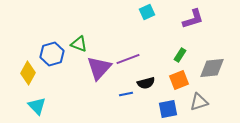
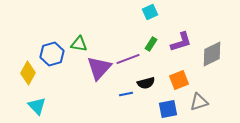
cyan square: moved 3 px right
purple L-shape: moved 12 px left, 23 px down
green triangle: rotated 12 degrees counterclockwise
green rectangle: moved 29 px left, 11 px up
gray diamond: moved 14 px up; rotated 20 degrees counterclockwise
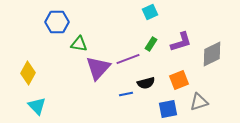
blue hexagon: moved 5 px right, 32 px up; rotated 15 degrees clockwise
purple triangle: moved 1 px left
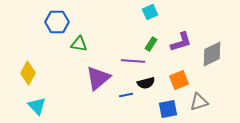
purple line: moved 5 px right, 2 px down; rotated 25 degrees clockwise
purple triangle: moved 10 px down; rotated 8 degrees clockwise
blue line: moved 1 px down
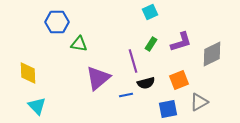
purple line: rotated 70 degrees clockwise
yellow diamond: rotated 30 degrees counterclockwise
gray triangle: rotated 12 degrees counterclockwise
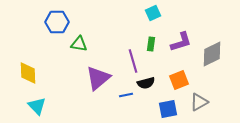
cyan square: moved 3 px right, 1 px down
green rectangle: rotated 24 degrees counterclockwise
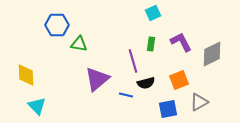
blue hexagon: moved 3 px down
purple L-shape: rotated 100 degrees counterclockwise
yellow diamond: moved 2 px left, 2 px down
purple triangle: moved 1 px left, 1 px down
blue line: rotated 24 degrees clockwise
